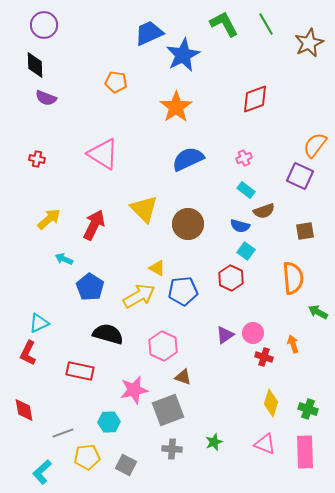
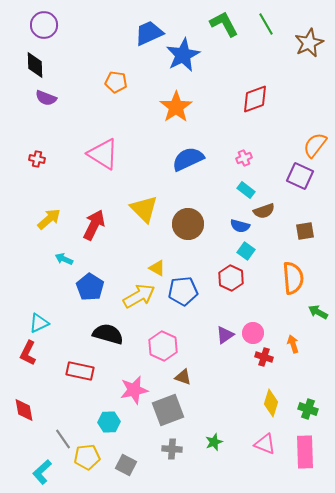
gray line at (63, 433): moved 6 px down; rotated 75 degrees clockwise
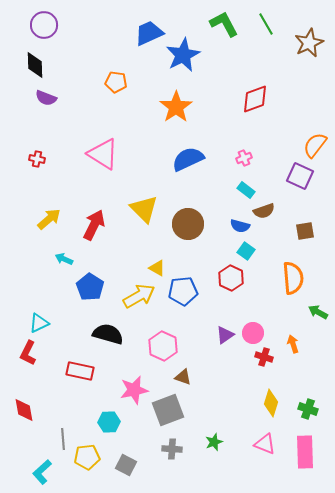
gray line at (63, 439): rotated 30 degrees clockwise
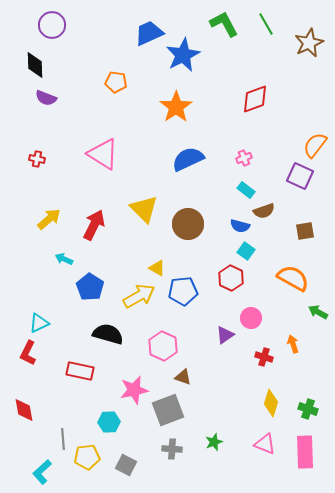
purple circle at (44, 25): moved 8 px right
orange semicircle at (293, 278): rotated 56 degrees counterclockwise
pink circle at (253, 333): moved 2 px left, 15 px up
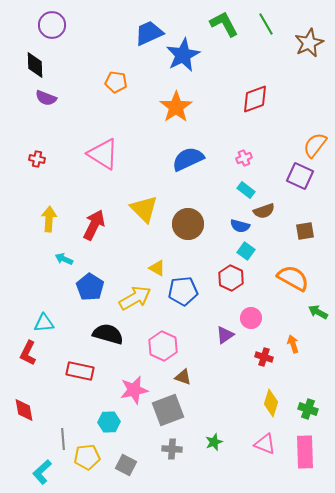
yellow arrow at (49, 219): rotated 45 degrees counterclockwise
yellow arrow at (139, 296): moved 4 px left, 2 px down
cyan triangle at (39, 323): moved 5 px right; rotated 20 degrees clockwise
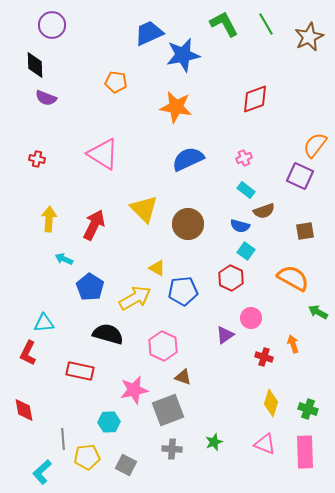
brown star at (309, 43): moved 6 px up
blue star at (183, 55): rotated 16 degrees clockwise
orange star at (176, 107): rotated 28 degrees counterclockwise
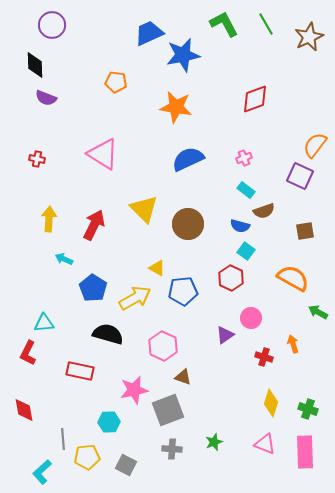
blue pentagon at (90, 287): moved 3 px right, 1 px down
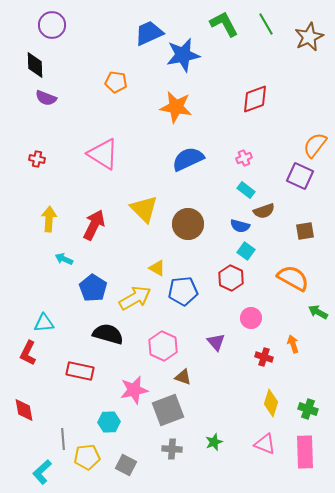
purple triangle at (225, 335): moved 9 px left, 7 px down; rotated 36 degrees counterclockwise
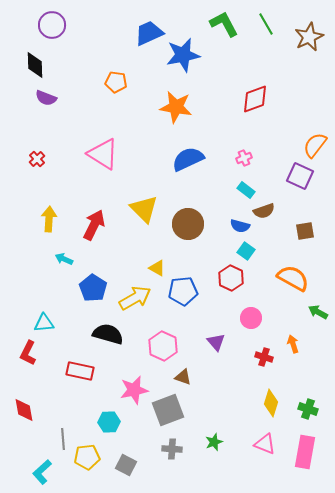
red cross at (37, 159): rotated 35 degrees clockwise
pink rectangle at (305, 452): rotated 12 degrees clockwise
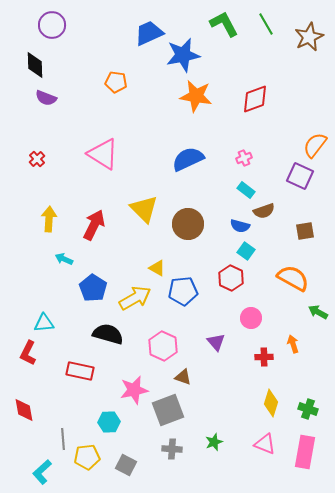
orange star at (176, 107): moved 20 px right, 11 px up
red cross at (264, 357): rotated 18 degrees counterclockwise
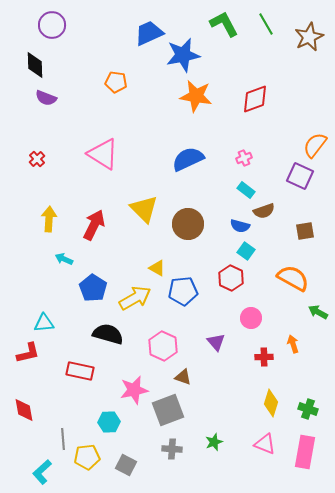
red L-shape at (28, 353): rotated 130 degrees counterclockwise
